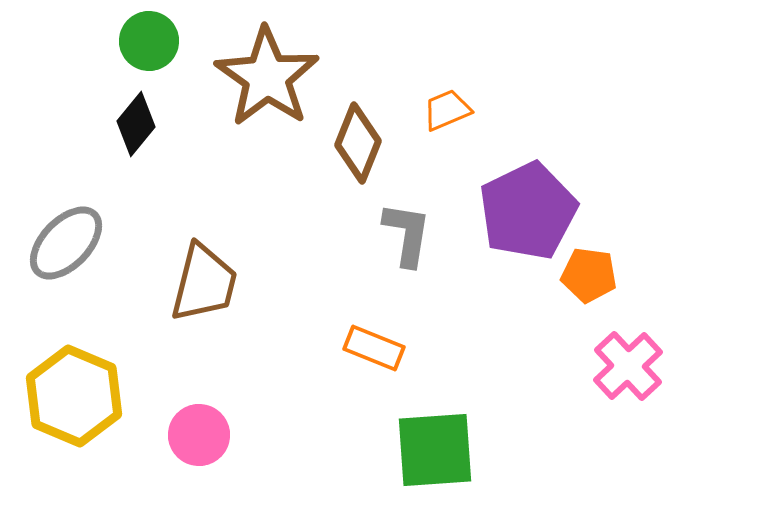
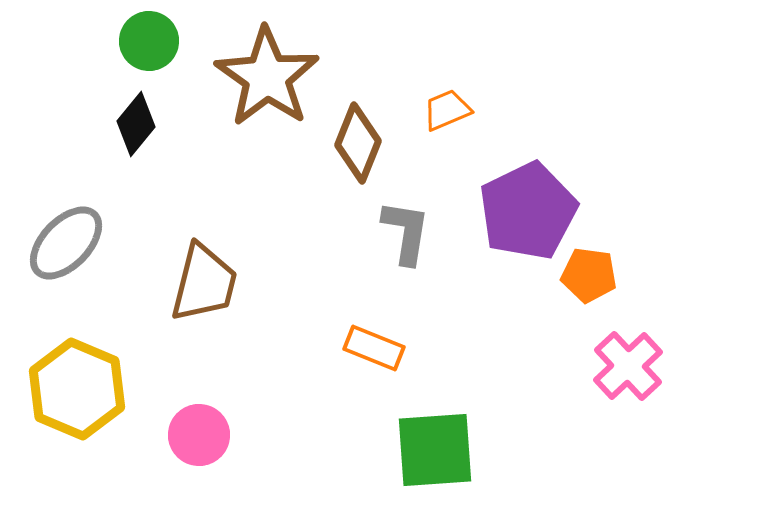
gray L-shape: moved 1 px left, 2 px up
yellow hexagon: moved 3 px right, 7 px up
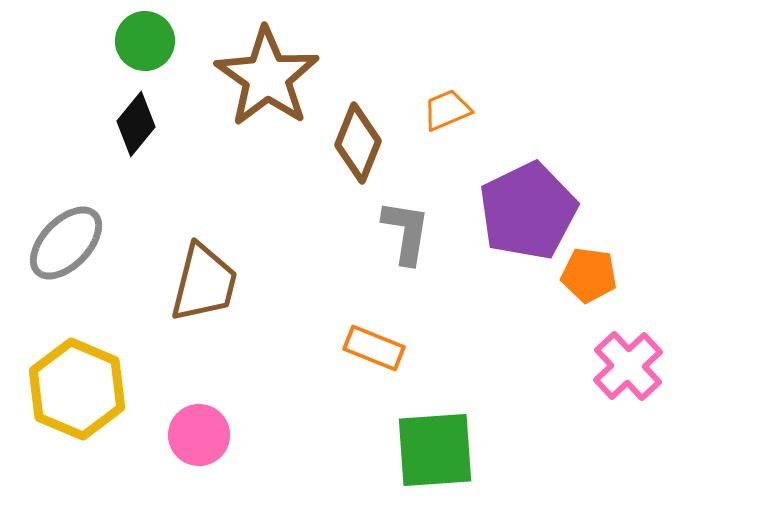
green circle: moved 4 px left
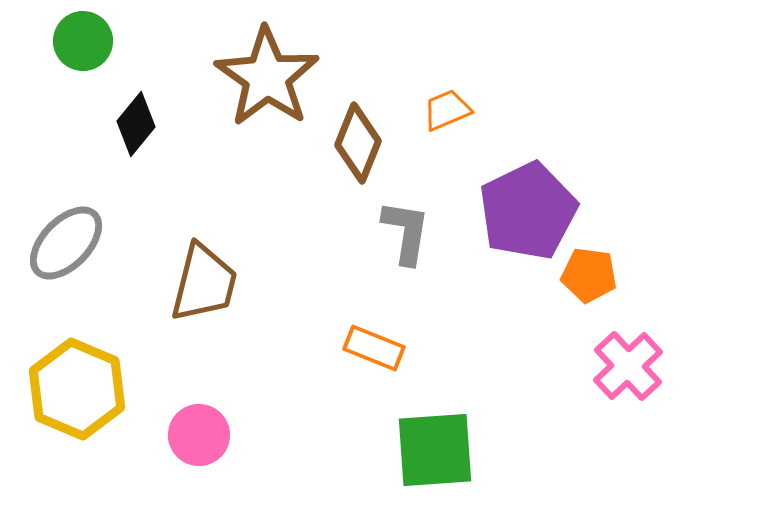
green circle: moved 62 px left
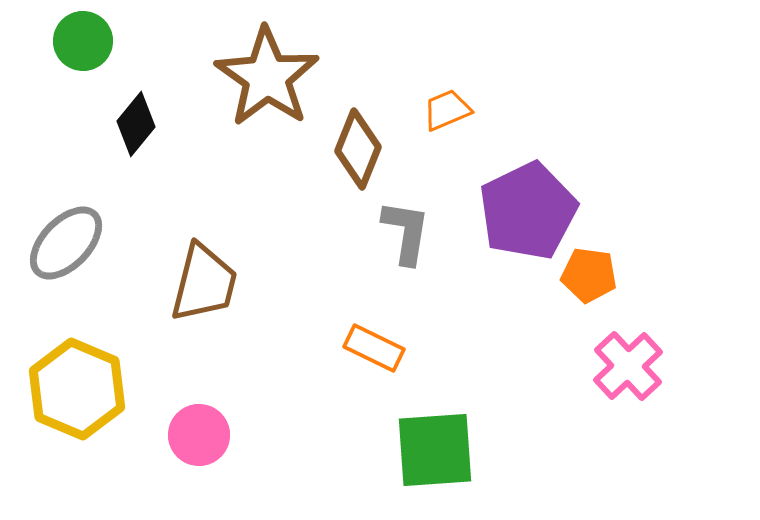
brown diamond: moved 6 px down
orange rectangle: rotated 4 degrees clockwise
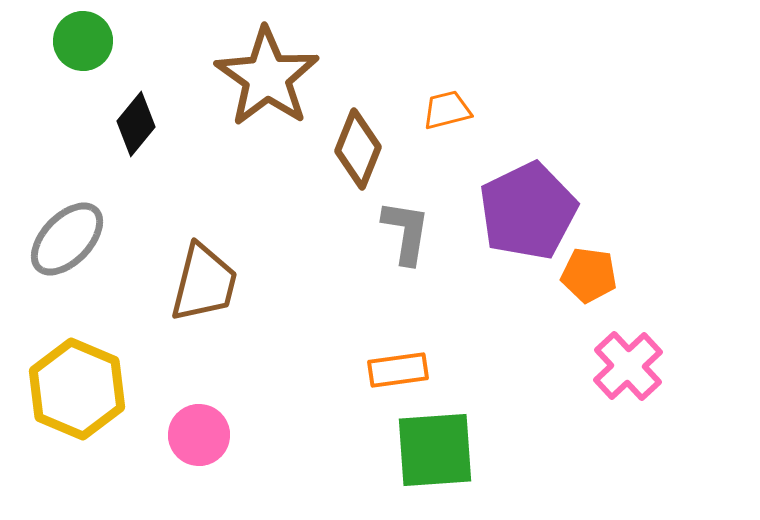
orange trapezoid: rotated 9 degrees clockwise
gray ellipse: moved 1 px right, 4 px up
orange rectangle: moved 24 px right, 22 px down; rotated 34 degrees counterclockwise
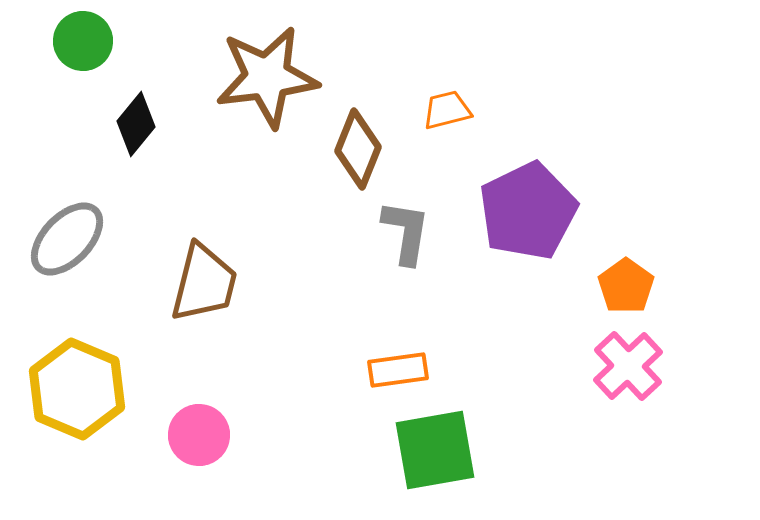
brown star: rotated 30 degrees clockwise
orange pentagon: moved 37 px right, 11 px down; rotated 28 degrees clockwise
green square: rotated 6 degrees counterclockwise
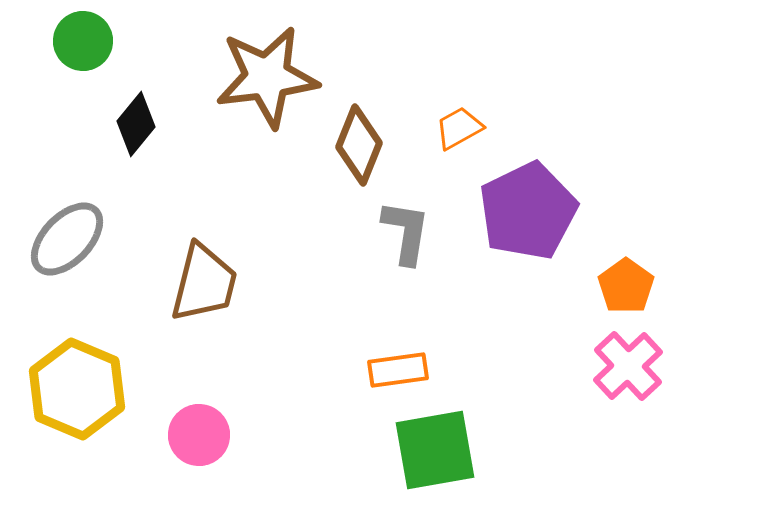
orange trapezoid: moved 12 px right, 18 px down; rotated 15 degrees counterclockwise
brown diamond: moved 1 px right, 4 px up
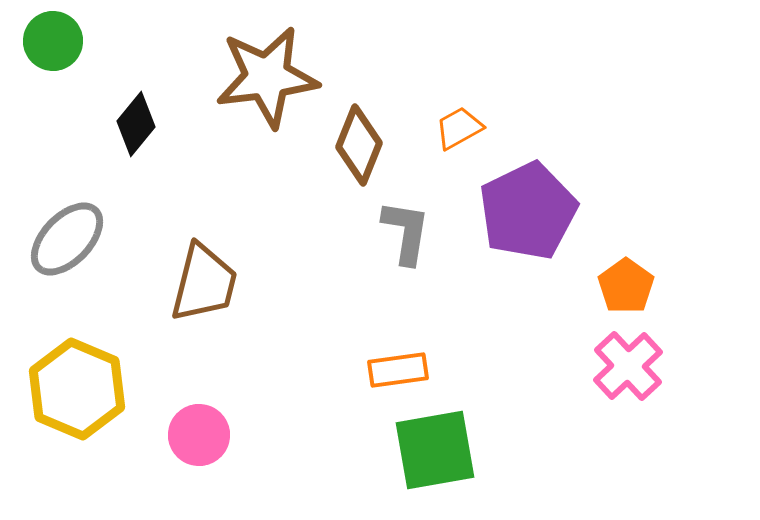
green circle: moved 30 px left
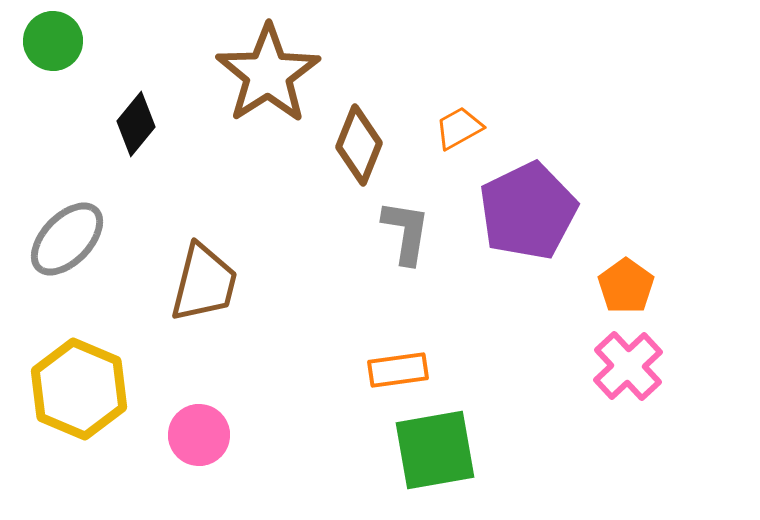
brown star: moved 1 px right, 3 px up; rotated 26 degrees counterclockwise
yellow hexagon: moved 2 px right
